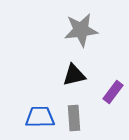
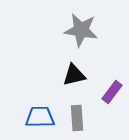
gray star: rotated 16 degrees clockwise
purple rectangle: moved 1 px left
gray rectangle: moved 3 px right
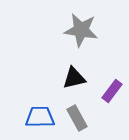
black triangle: moved 3 px down
purple rectangle: moved 1 px up
gray rectangle: rotated 25 degrees counterclockwise
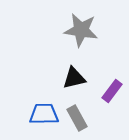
blue trapezoid: moved 4 px right, 3 px up
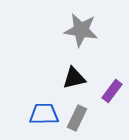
gray rectangle: rotated 55 degrees clockwise
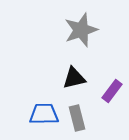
gray star: rotated 28 degrees counterclockwise
gray rectangle: rotated 40 degrees counterclockwise
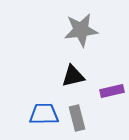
gray star: rotated 12 degrees clockwise
black triangle: moved 1 px left, 2 px up
purple rectangle: rotated 40 degrees clockwise
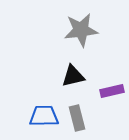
blue trapezoid: moved 2 px down
